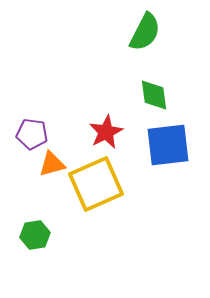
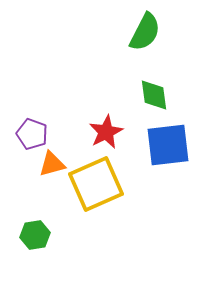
purple pentagon: rotated 12 degrees clockwise
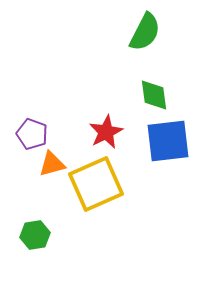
blue square: moved 4 px up
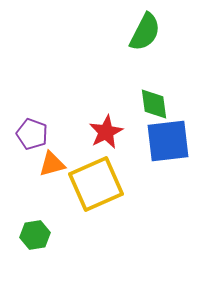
green diamond: moved 9 px down
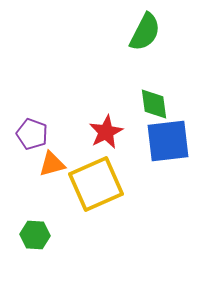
green hexagon: rotated 12 degrees clockwise
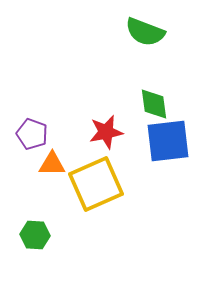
green semicircle: rotated 84 degrees clockwise
red star: rotated 16 degrees clockwise
orange triangle: rotated 16 degrees clockwise
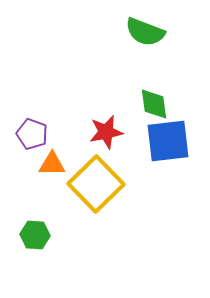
yellow square: rotated 20 degrees counterclockwise
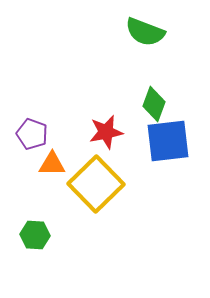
green diamond: rotated 28 degrees clockwise
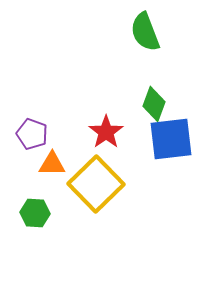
green semicircle: rotated 48 degrees clockwise
red star: rotated 24 degrees counterclockwise
blue square: moved 3 px right, 2 px up
green hexagon: moved 22 px up
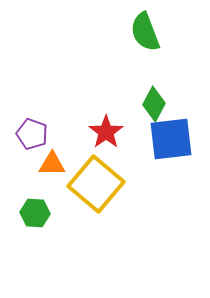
green diamond: rotated 8 degrees clockwise
yellow square: rotated 6 degrees counterclockwise
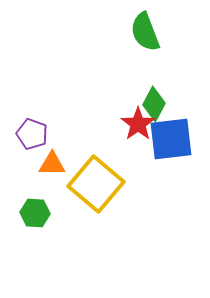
red star: moved 32 px right, 8 px up
